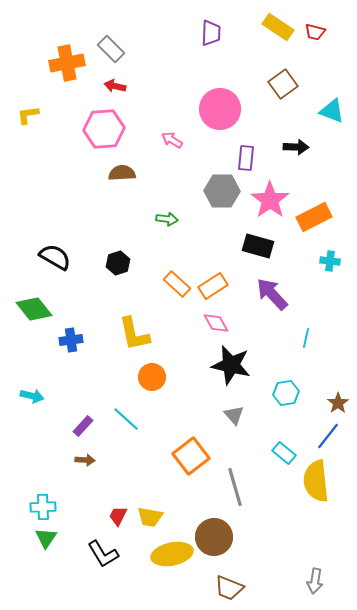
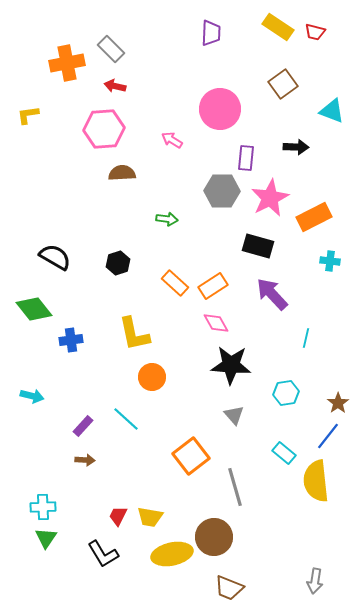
pink star at (270, 200): moved 2 px up; rotated 9 degrees clockwise
orange rectangle at (177, 284): moved 2 px left, 1 px up
black star at (231, 365): rotated 9 degrees counterclockwise
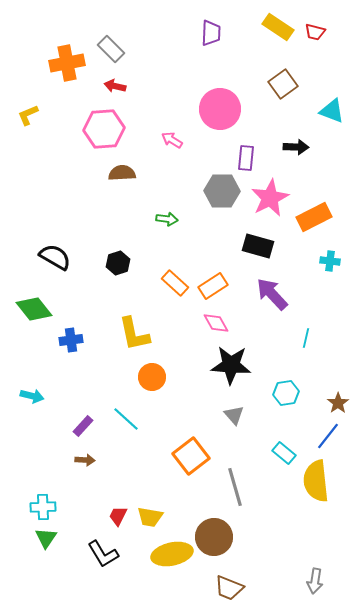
yellow L-shape at (28, 115): rotated 15 degrees counterclockwise
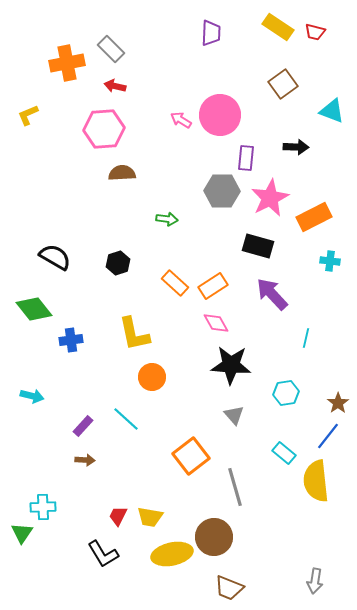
pink circle at (220, 109): moved 6 px down
pink arrow at (172, 140): moved 9 px right, 20 px up
green triangle at (46, 538): moved 24 px left, 5 px up
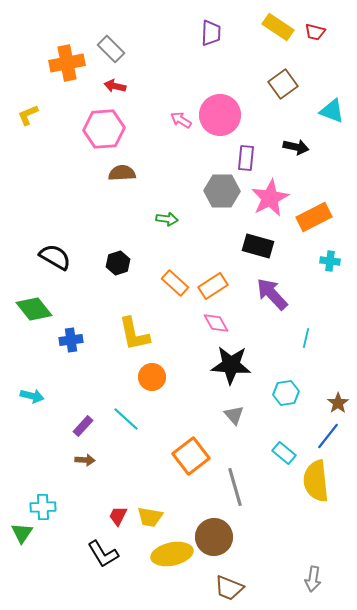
black arrow at (296, 147): rotated 10 degrees clockwise
gray arrow at (315, 581): moved 2 px left, 2 px up
